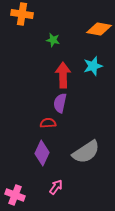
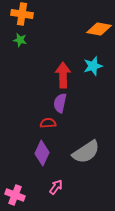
green star: moved 33 px left
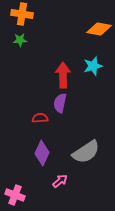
green star: rotated 16 degrees counterclockwise
red semicircle: moved 8 px left, 5 px up
pink arrow: moved 4 px right, 6 px up; rotated 14 degrees clockwise
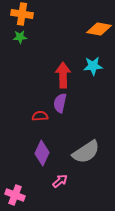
green star: moved 3 px up
cyan star: rotated 12 degrees clockwise
red semicircle: moved 2 px up
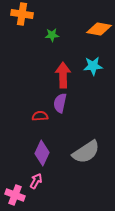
green star: moved 32 px right, 2 px up
pink arrow: moved 24 px left; rotated 21 degrees counterclockwise
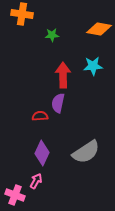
purple semicircle: moved 2 px left
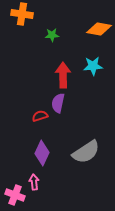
red semicircle: rotated 14 degrees counterclockwise
pink arrow: moved 2 px left, 1 px down; rotated 35 degrees counterclockwise
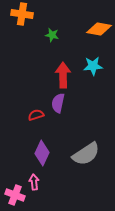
green star: rotated 16 degrees clockwise
red semicircle: moved 4 px left, 1 px up
gray semicircle: moved 2 px down
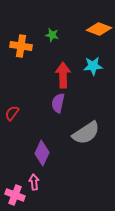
orange cross: moved 1 px left, 32 px down
orange diamond: rotated 10 degrees clockwise
red semicircle: moved 24 px left, 2 px up; rotated 35 degrees counterclockwise
gray semicircle: moved 21 px up
